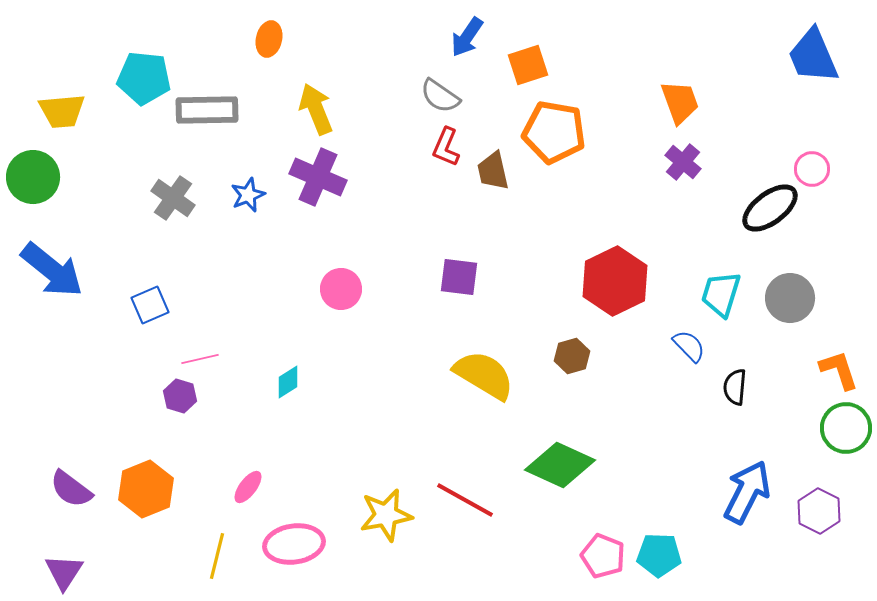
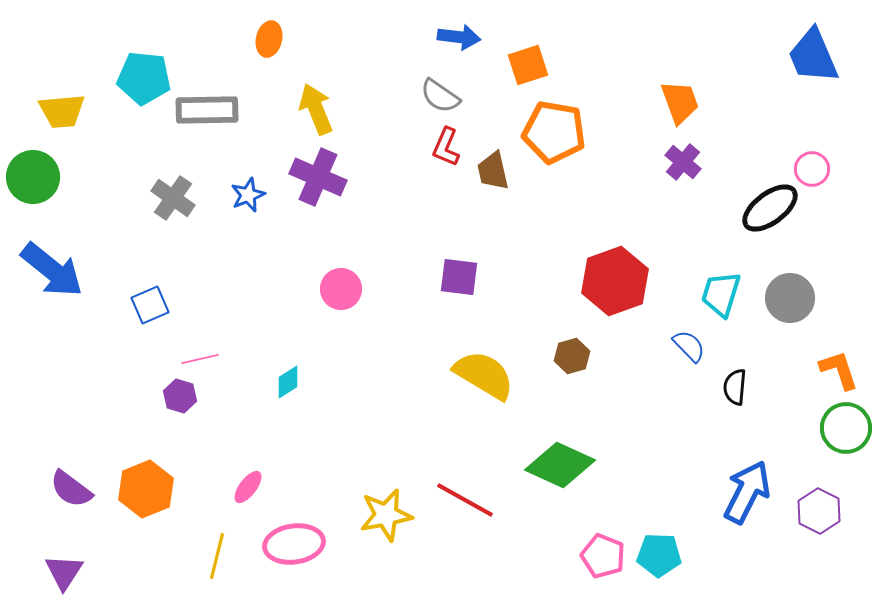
blue arrow at (467, 37): moved 8 px left; rotated 117 degrees counterclockwise
red hexagon at (615, 281): rotated 6 degrees clockwise
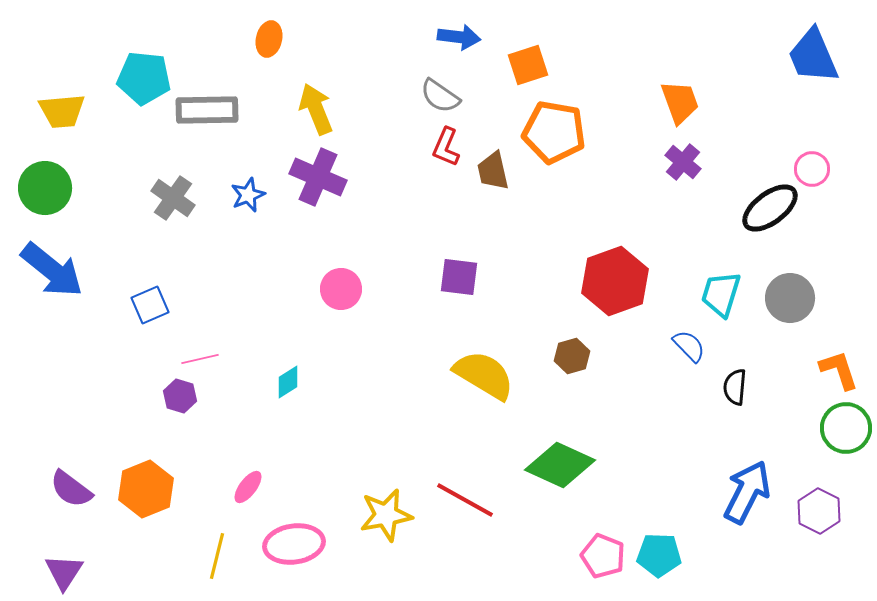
green circle at (33, 177): moved 12 px right, 11 px down
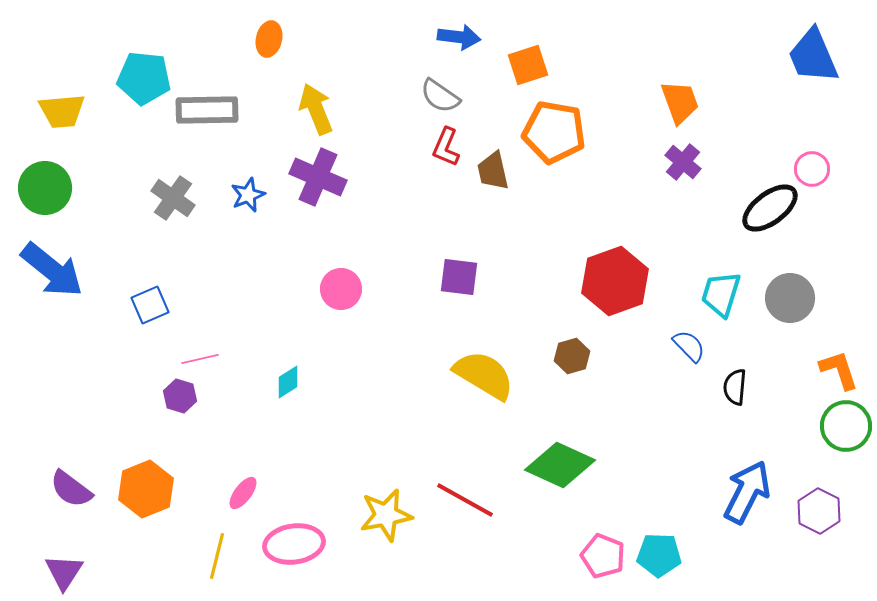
green circle at (846, 428): moved 2 px up
pink ellipse at (248, 487): moved 5 px left, 6 px down
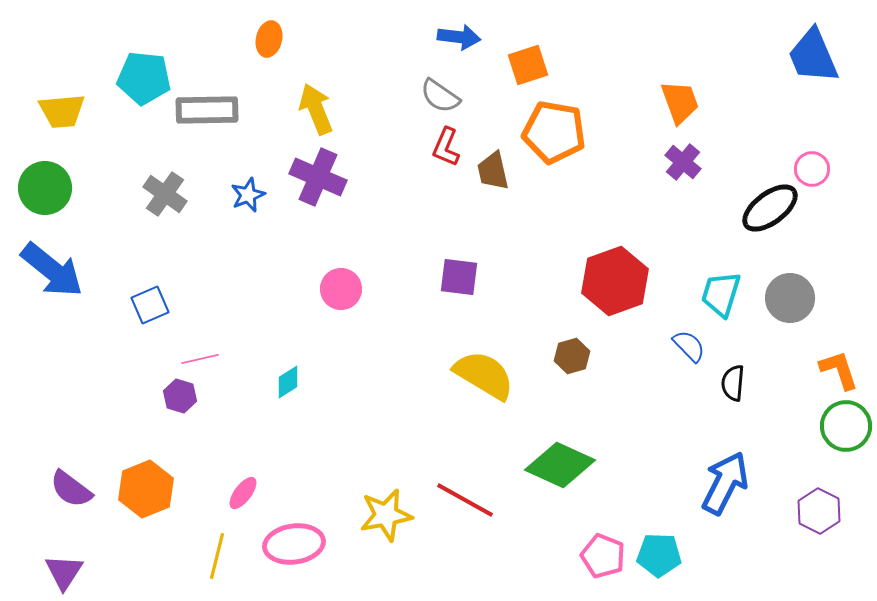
gray cross at (173, 198): moved 8 px left, 4 px up
black semicircle at (735, 387): moved 2 px left, 4 px up
blue arrow at (747, 492): moved 22 px left, 9 px up
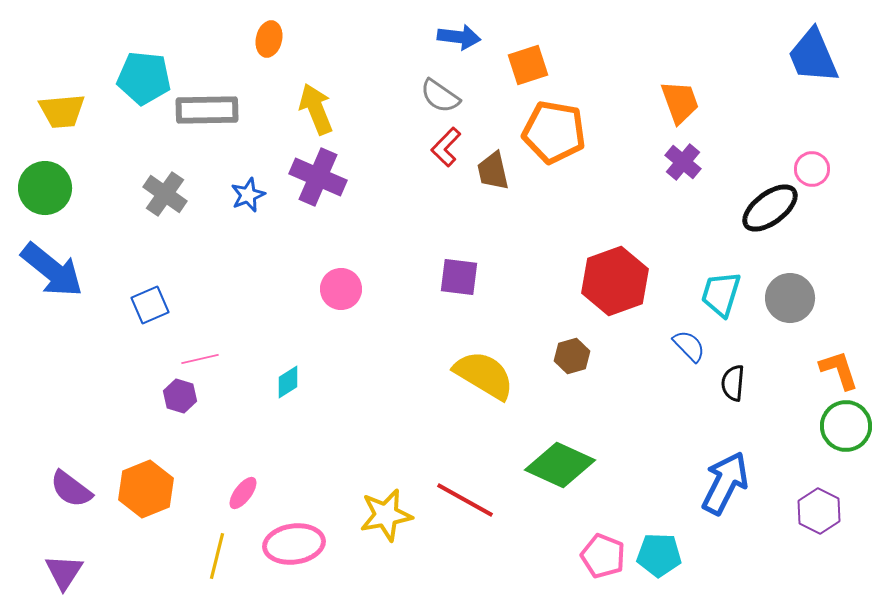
red L-shape at (446, 147): rotated 21 degrees clockwise
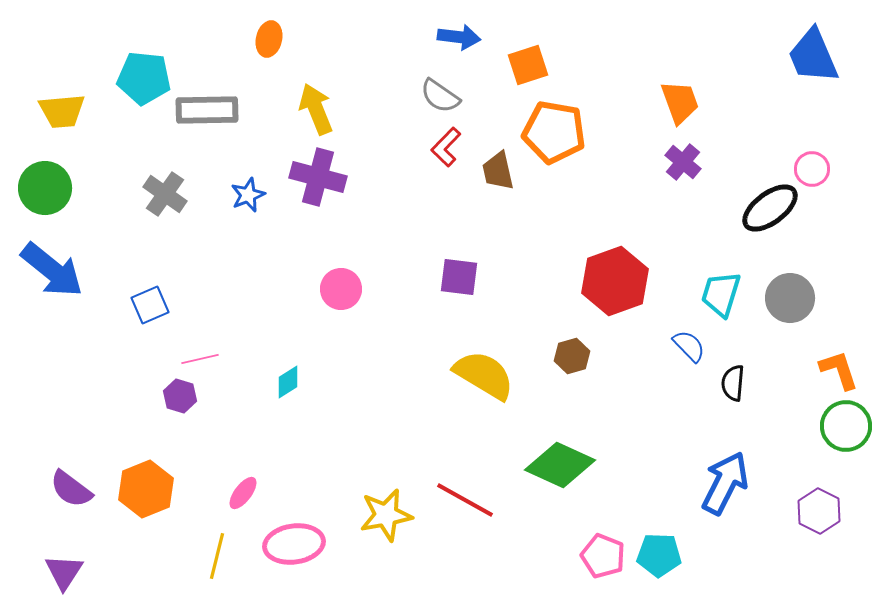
brown trapezoid at (493, 171): moved 5 px right
purple cross at (318, 177): rotated 8 degrees counterclockwise
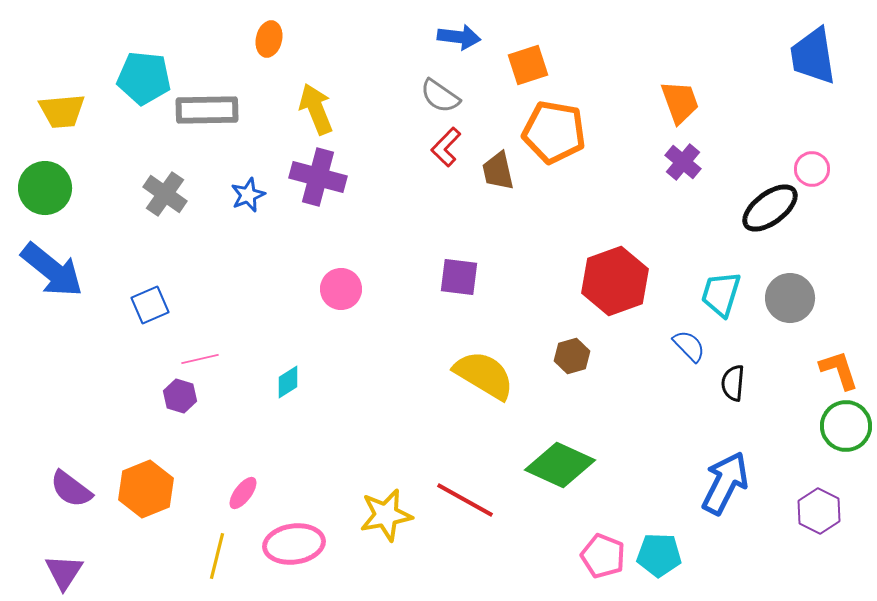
blue trapezoid at (813, 56): rotated 14 degrees clockwise
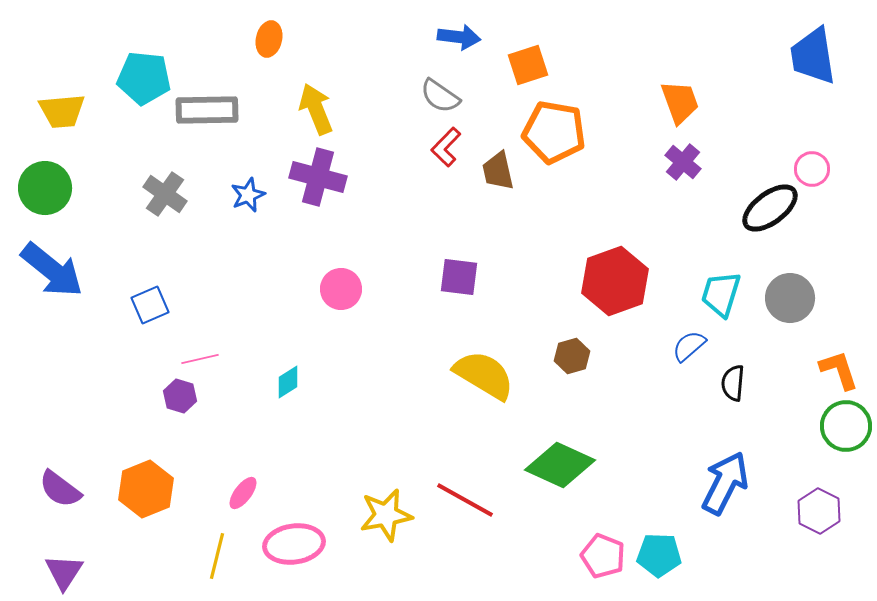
blue semicircle at (689, 346): rotated 87 degrees counterclockwise
purple semicircle at (71, 489): moved 11 px left
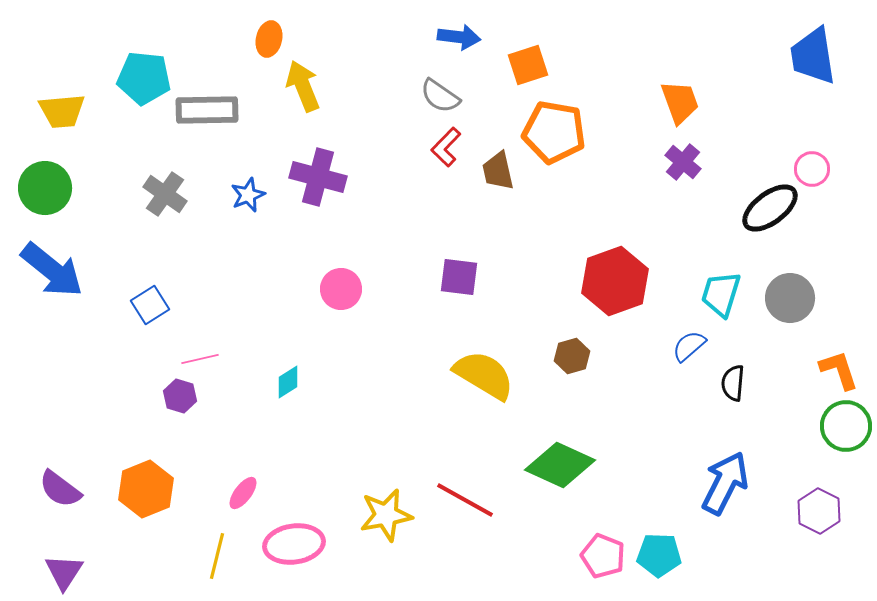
yellow arrow at (316, 109): moved 13 px left, 23 px up
blue square at (150, 305): rotated 9 degrees counterclockwise
